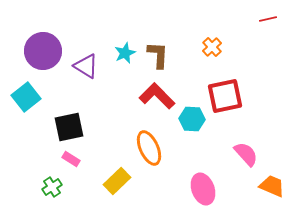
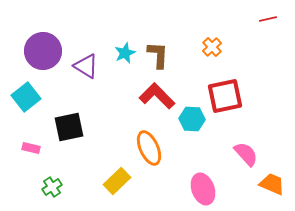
pink rectangle: moved 40 px left, 11 px up; rotated 18 degrees counterclockwise
orange trapezoid: moved 2 px up
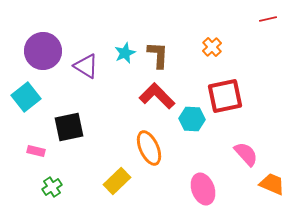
pink rectangle: moved 5 px right, 3 px down
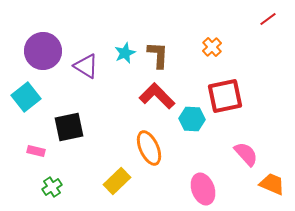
red line: rotated 24 degrees counterclockwise
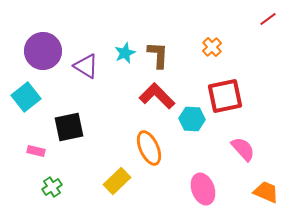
pink semicircle: moved 3 px left, 5 px up
orange trapezoid: moved 6 px left, 8 px down
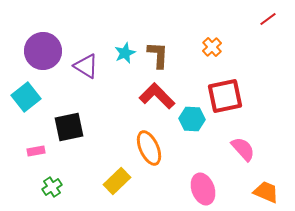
pink rectangle: rotated 24 degrees counterclockwise
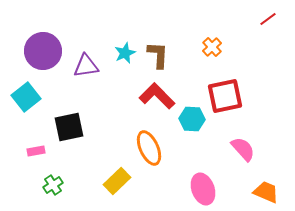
purple triangle: rotated 40 degrees counterclockwise
green cross: moved 1 px right, 2 px up
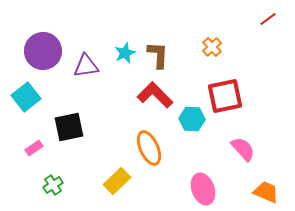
red L-shape: moved 2 px left, 1 px up
pink rectangle: moved 2 px left, 3 px up; rotated 24 degrees counterclockwise
